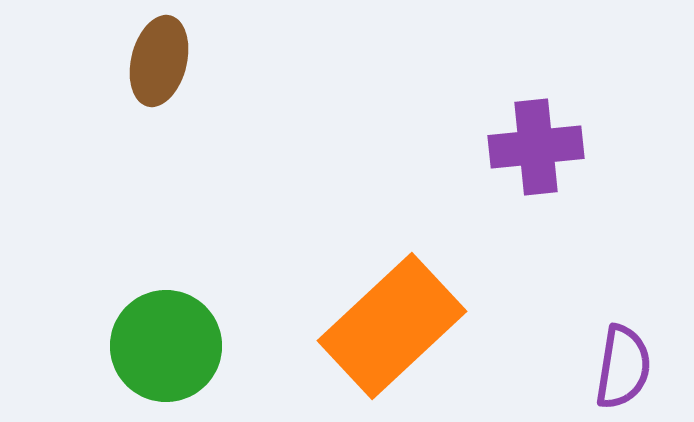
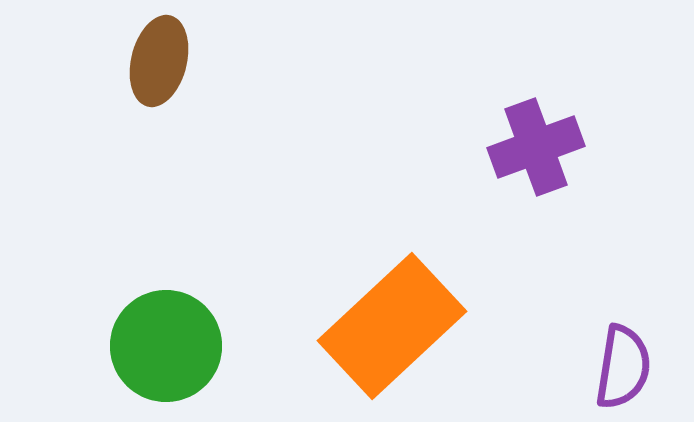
purple cross: rotated 14 degrees counterclockwise
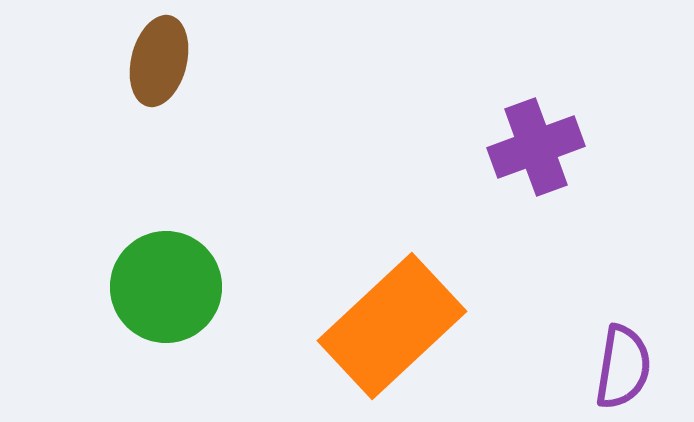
green circle: moved 59 px up
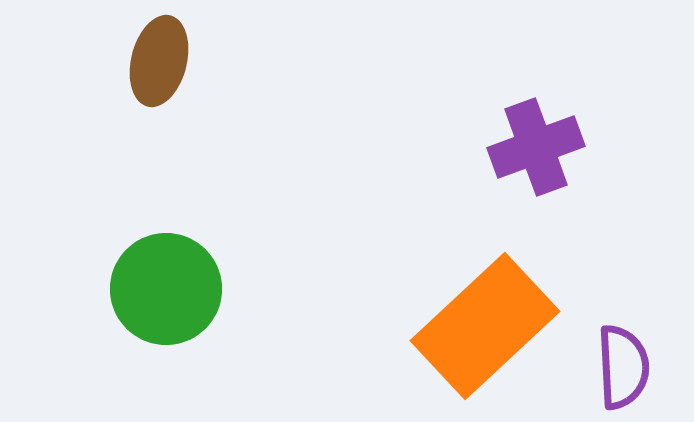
green circle: moved 2 px down
orange rectangle: moved 93 px right
purple semicircle: rotated 12 degrees counterclockwise
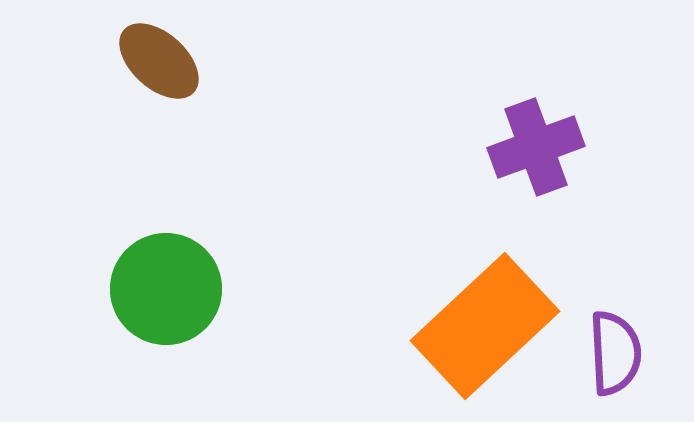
brown ellipse: rotated 62 degrees counterclockwise
purple semicircle: moved 8 px left, 14 px up
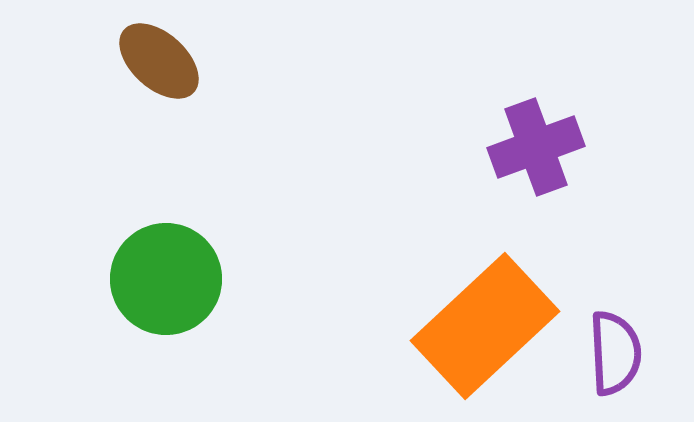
green circle: moved 10 px up
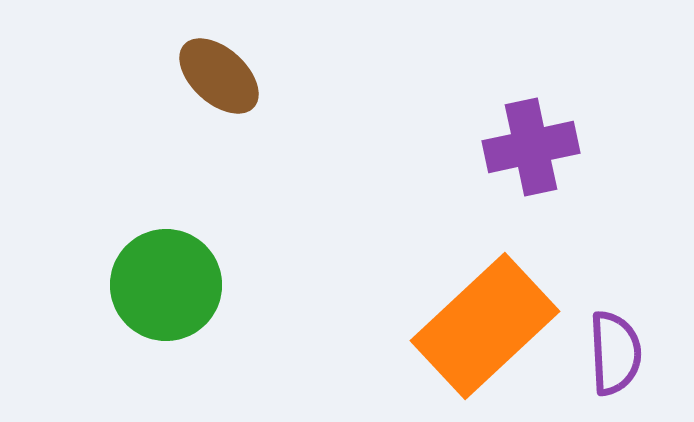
brown ellipse: moved 60 px right, 15 px down
purple cross: moved 5 px left; rotated 8 degrees clockwise
green circle: moved 6 px down
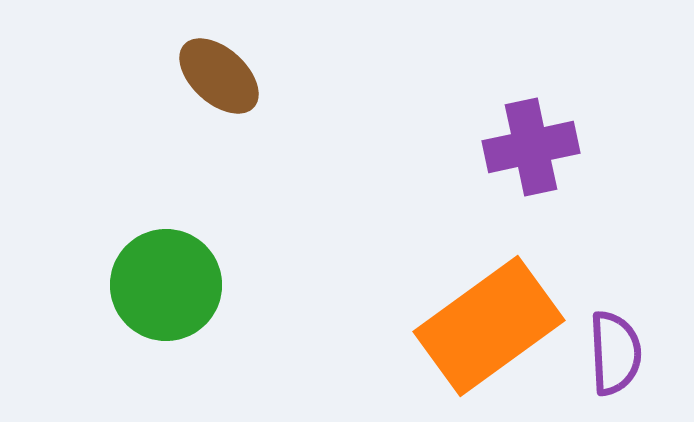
orange rectangle: moved 4 px right; rotated 7 degrees clockwise
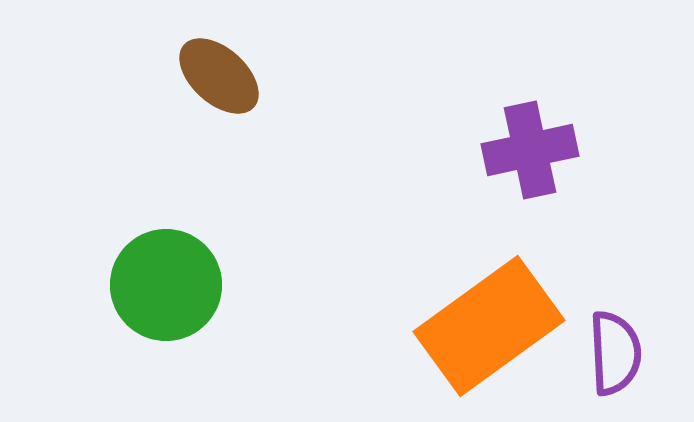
purple cross: moved 1 px left, 3 px down
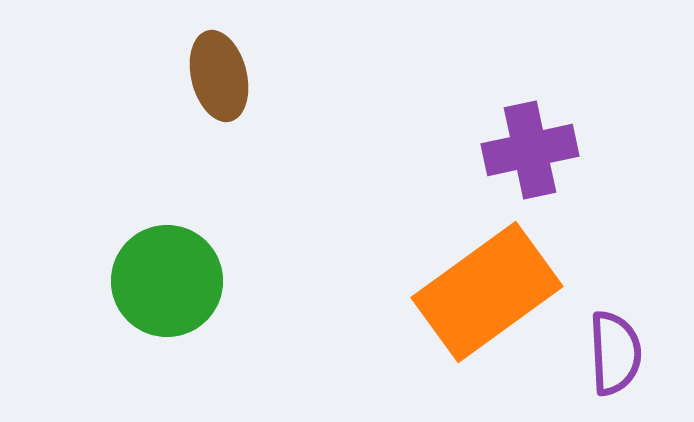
brown ellipse: rotated 34 degrees clockwise
green circle: moved 1 px right, 4 px up
orange rectangle: moved 2 px left, 34 px up
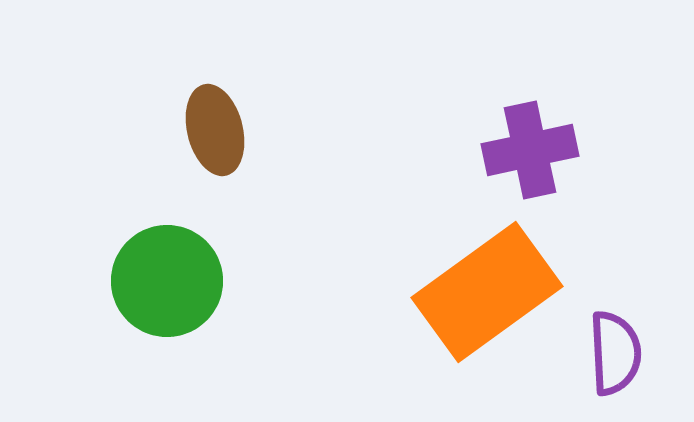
brown ellipse: moved 4 px left, 54 px down
